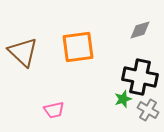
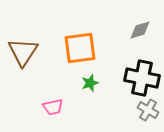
orange square: moved 2 px right, 1 px down
brown triangle: rotated 20 degrees clockwise
black cross: moved 2 px right, 1 px down
green star: moved 33 px left, 16 px up
pink trapezoid: moved 1 px left, 3 px up
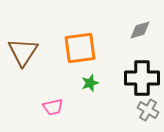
black cross: rotated 12 degrees counterclockwise
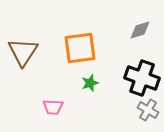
black cross: rotated 20 degrees clockwise
pink trapezoid: rotated 15 degrees clockwise
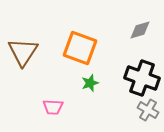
orange square: rotated 28 degrees clockwise
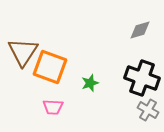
orange square: moved 30 px left, 19 px down
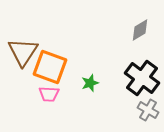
gray diamond: rotated 15 degrees counterclockwise
black cross: rotated 16 degrees clockwise
pink trapezoid: moved 4 px left, 13 px up
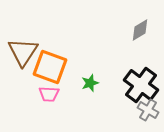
black cross: moved 1 px left, 7 px down
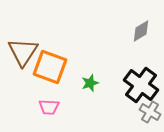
gray diamond: moved 1 px right, 1 px down
pink trapezoid: moved 13 px down
gray cross: moved 2 px right, 2 px down
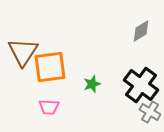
orange square: rotated 28 degrees counterclockwise
green star: moved 2 px right, 1 px down
